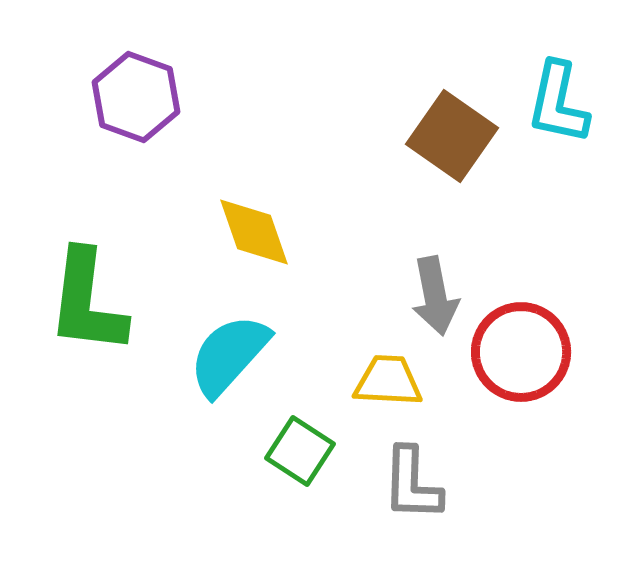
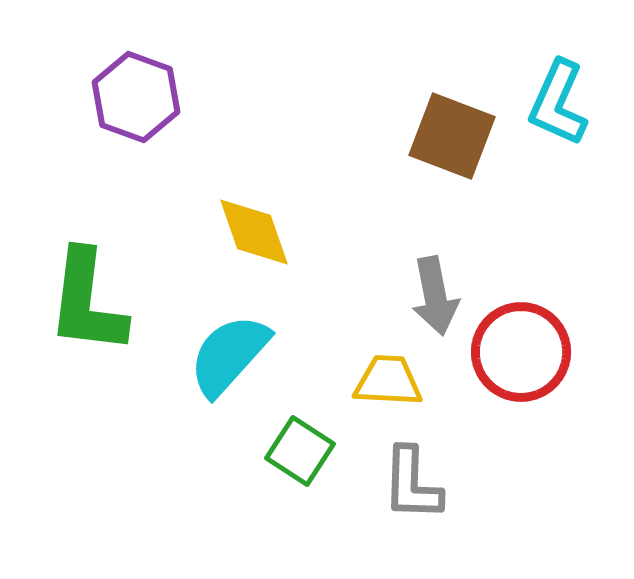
cyan L-shape: rotated 12 degrees clockwise
brown square: rotated 14 degrees counterclockwise
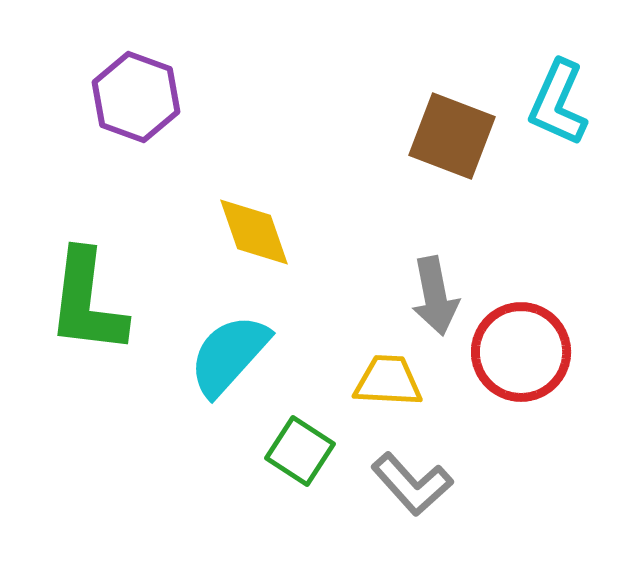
gray L-shape: rotated 44 degrees counterclockwise
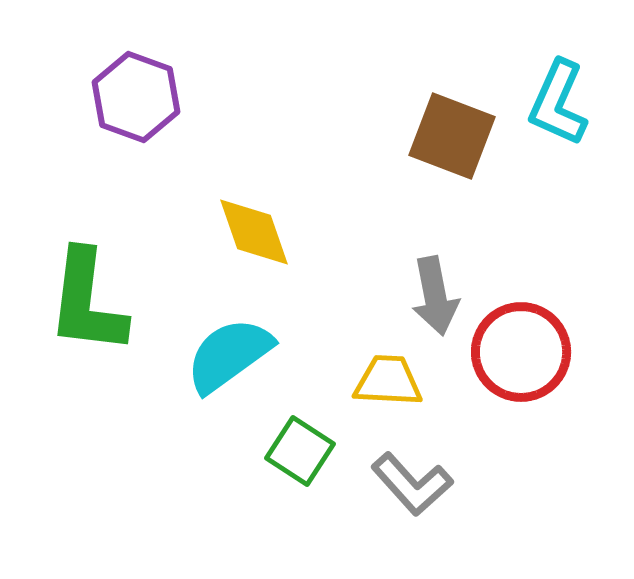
cyan semicircle: rotated 12 degrees clockwise
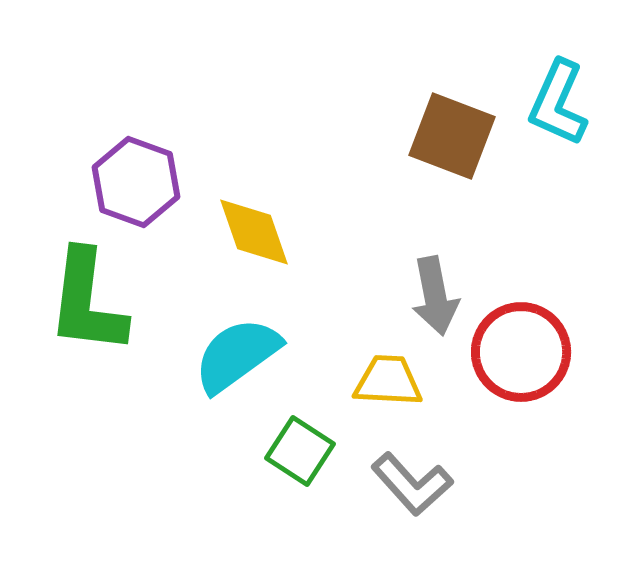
purple hexagon: moved 85 px down
cyan semicircle: moved 8 px right
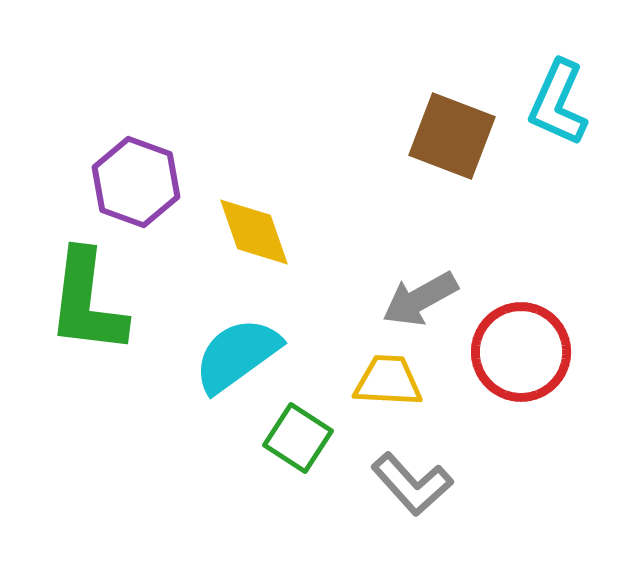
gray arrow: moved 15 px left, 3 px down; rotated 72 degrees clockwise
green square: moved 2 px left, 13 px up
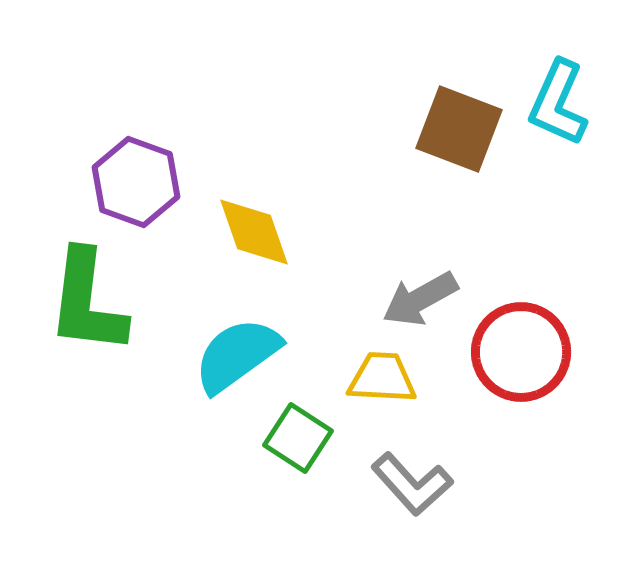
brown square: moved 7 px right, 7 px up
yellow trapezoid: moved 6 px left, 3 px up
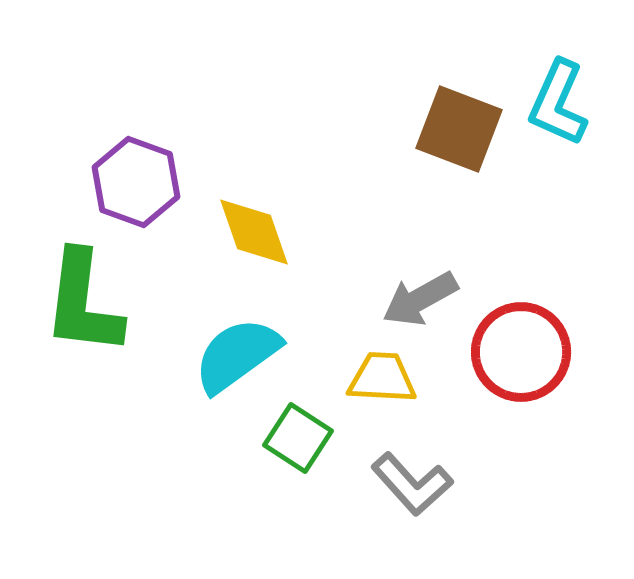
green L-shape: moved 4 px left, 1 px down
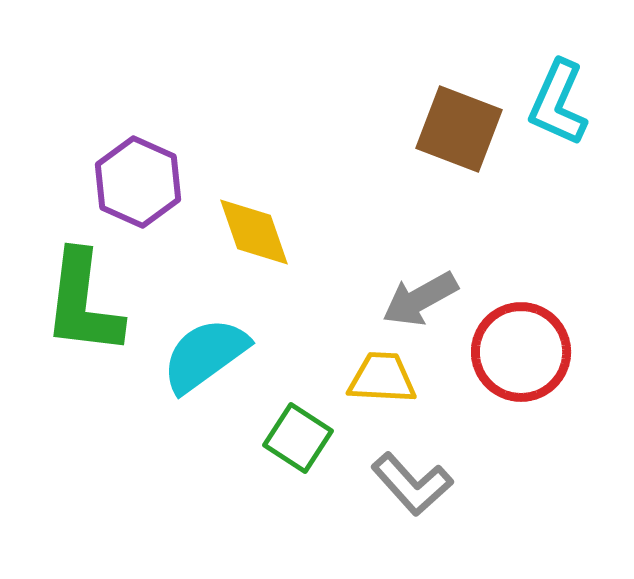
purple hexagon: moved 2 px right; rotated 4 degrees clockwise
cyan semicircle: moved 32 px left
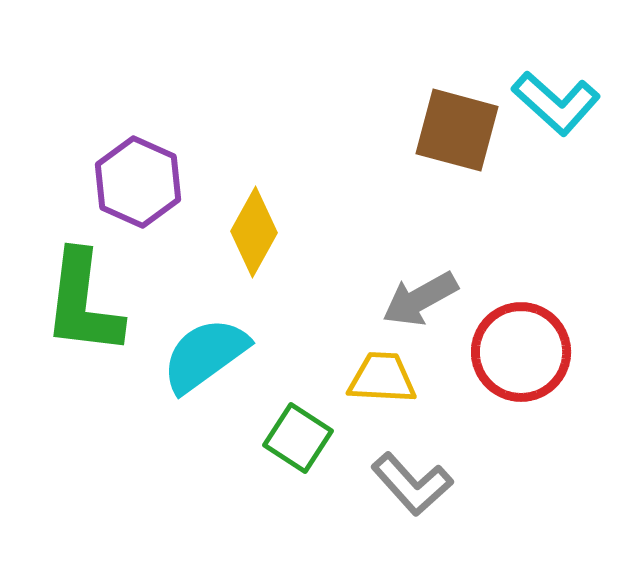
cyan L-shape: moved 2 px left; rotated 72 degrees counterclockwise
brown square: moved 2 px left, 1 px down; rotated 6 degrees counterclockwise
yellow diamond: rotated 48 degrees clockwise
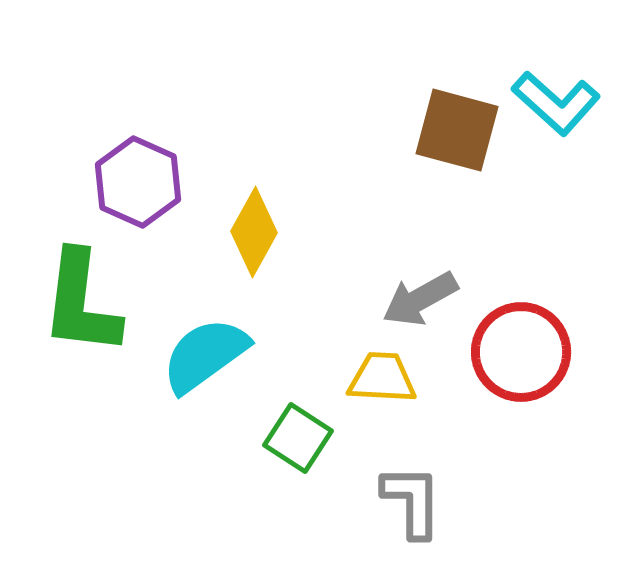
green L-shape: moved 2 px left
gray L-shape: moved 17 px down; rotated 138 degrees counterclockwise
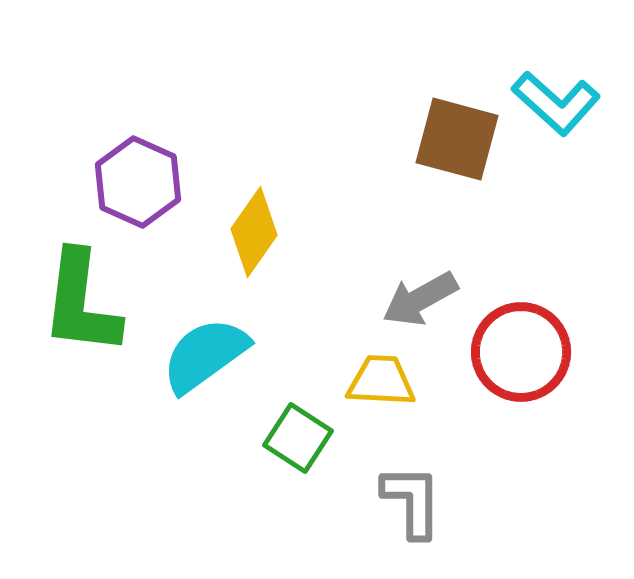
brown square: moved 9 px down
yellow diamond: rotated 6 degrees clockwise
yellow trapezoid: moved 1 px left, 3 px down
